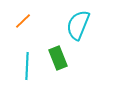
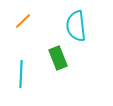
cyan semicircle: moved 2 px left, 1 px down; rotated 28 degrees counterclockwise
cyan line: moved 6 px left, 8 px down
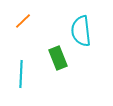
cyan semicircle: moved 5 px right, 5 px down
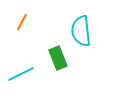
orange line: moved 1 px left, 1 px down; rotated 18 degrees counterclockwise
cyan line: rotated 60 degrees clockwise
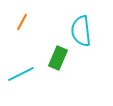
green rectangle: rotated 45 degrees clockwise
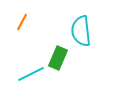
cyan line: moved 10 px right
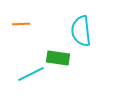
orange line: moved 1 px left, 2 px down; rotated 60 degrees clockwise
green rectangle: rotated 75 degrees clockwise
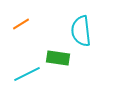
orange line: rotated 30 degrees counterclockwise
cyan line: moved 4 px left
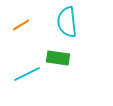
orange line: moved 1 px down
cyan semicircle: moved 14 px left, 9 px up
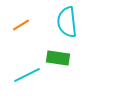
cyan line: moved 1 px down
